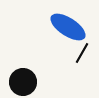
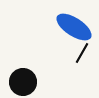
blue ellipse: moved 6 px right
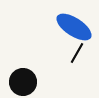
black line: moved 5 px left
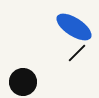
black line: rotated 15 degrees clockwise
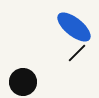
blue ellipse: rotated 6 degrees clockwise
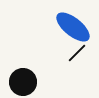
blue ellipse: moved 1 px left
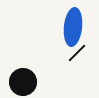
blue ellipse: rotated 57 degrees clockwise
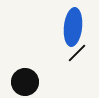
black circle: moved 2 px right
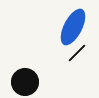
blue ellipse: rotated 21 degrees clockwise
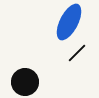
blue ellipse: moved 4 px left, 5 px up
